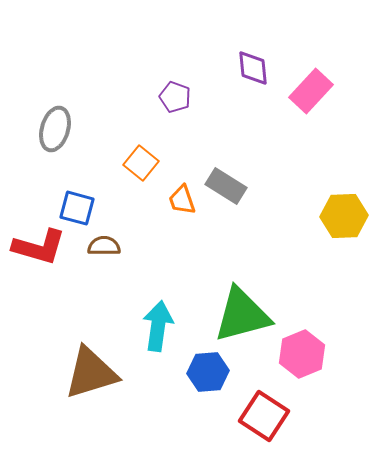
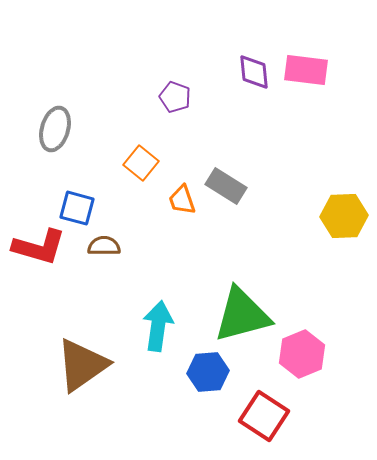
purple diamond: moved 1 px right, 4 px down
pink rectangle: moved 5 px left, 21 px up; rotated 54 degrees clockwise
brown triangle: moved 9 px left, 8 px up; rotated 18 degrees counterclockwise
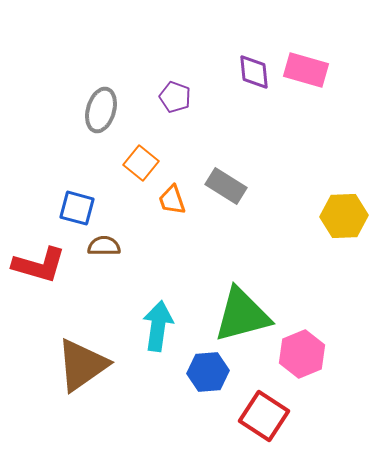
pink rectangle: rotated 9 degrees clockwise
gray ellipse: moved 46 px right, 19 px up
orange trapezoid: moved 10 px left
red L-shape: moved 18 px down
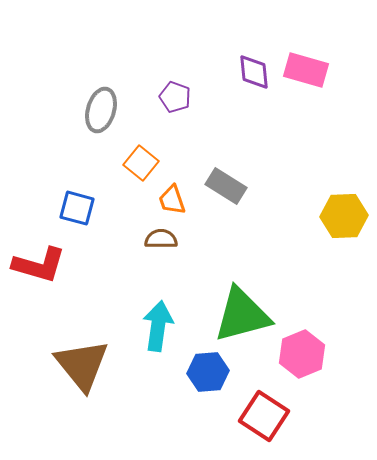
brown semicircle: moved 57 px right, 7 px up
brown triangle: rotated 34 degrees counterclockwise
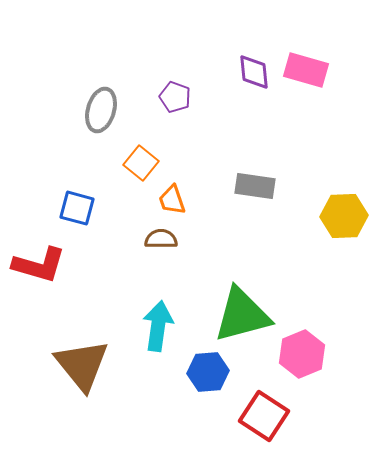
gray rectangle: moved 29 px right; rotated 24 degrees counterclockwise
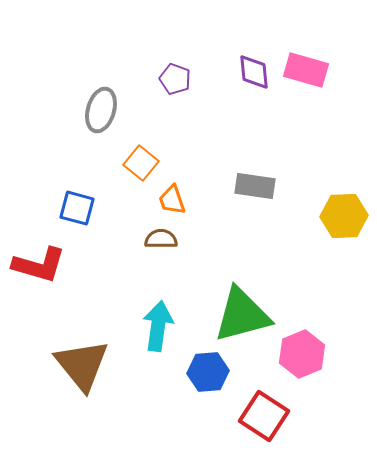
purple pentagon: moved 18 px up
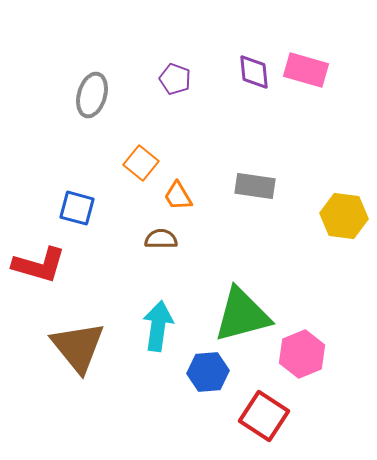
gray ellipse: moved 9 px left, 15 px up
orange trapezoid: moved 6 px right, 4 px up; rotated 12 degrees counterclockwise
yellow hexagon: rotated 9 degrees clockwise
brown triangle: moved 4 px left, 18 px up
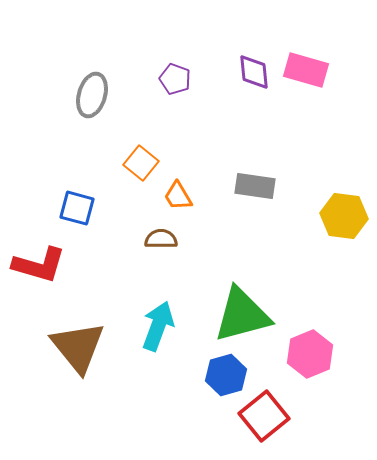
cyan arrow: rotated 12 degrees clockwise
pink hexagon: moved 8 px right
blue hexagon: moved 18 px right, 3 px down; rotated 12 degrees counterclockwise
red square: rotated 18 degrees clockwise
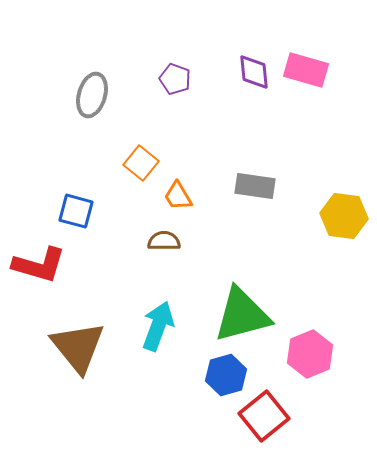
blue square: moved 1 px left, 3 px down
brown semicircle: moved 3 px right, 2 px down
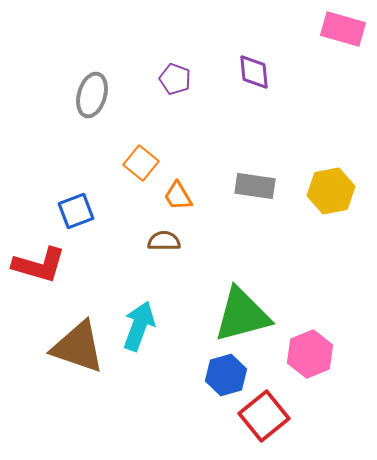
pink rectangle: moved 37 px right, 41 px up
blue square: rotated 36 degrees counterclockwise
yellow hexagon: moved 13 px left, 25 px up; rotated 18 degrees counterclockwise
cyan arrow: moved 19 px left
brown triangle: rotated 32 degrees counterclockwise
